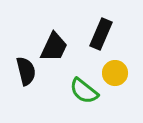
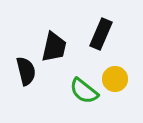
black trapezoid: rotated 12 degrees counterclockwise
yellow circle: moved 6 px down
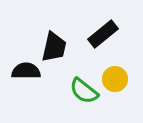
black rectangle: moved 2 px right; rotated 28 degrees clockwise
black semicircle: rotated 76 degrees counterclockwise
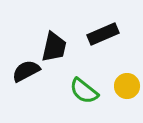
black rectangle: rotated 16 degrees clockwise
black semicircle: rotated 28 degrees counterclockwise
yellow circle: moved 12 px right, 7 px down
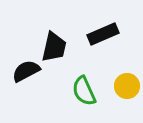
green semicircle: rotated 28 degrees clockwise
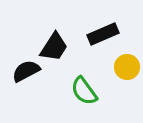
black trapezoid: rotated 20 degrees clockwise
yellow circle: moved 19 px up
green semicircle: rotated 12 degrees counterclockwise
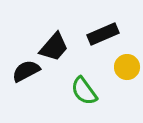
black trapezoid: rotated 8 degrees clockwise
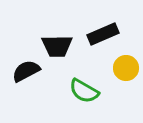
black trapezoid: moved 3 px right, 1 px up; rotated 48 degrees clockwise
yellow circle: moved 1 px left, 1 px down
green semicircle: rotated 24 degrees counterclockwise
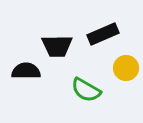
black semicircle: rotated 28 degrees clockwise
green semicircle: moved 2 px right, 1 px up
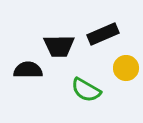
black trapezoid: moved 2 px right
black semicircle: moved 2 px right, 1 px up
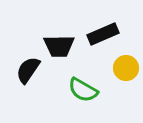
black semicircle: rotated 56 degrees counterclockwise
green semicircle: moved 3 px left
